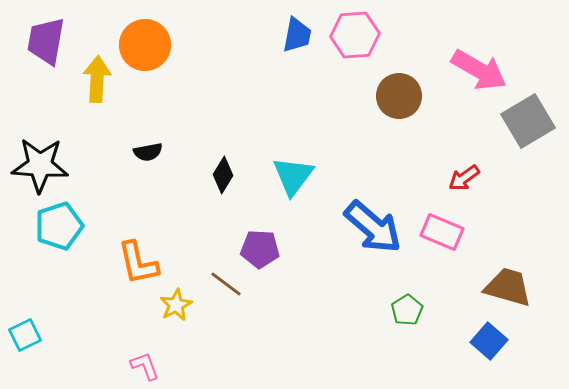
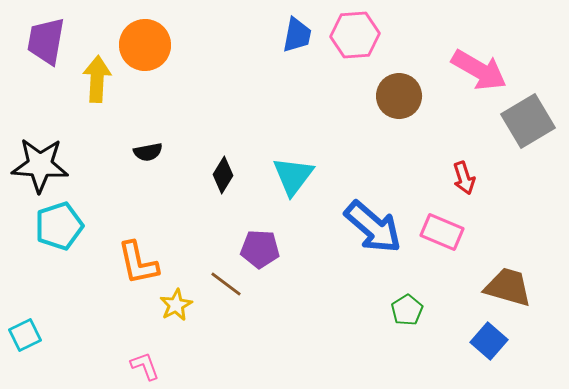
red arrow: rotated 72 degrees counterclockwise
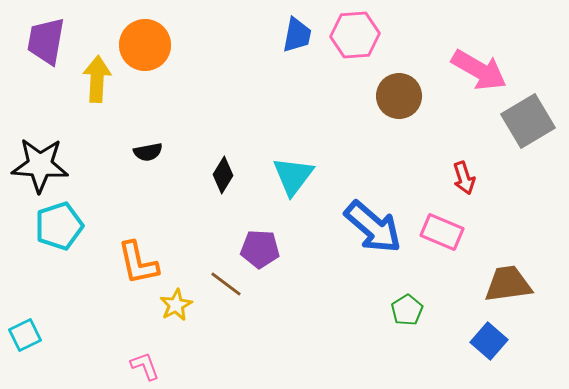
brown trapezoid: moved 3 px up; rotated 24 degrees counterclockwise
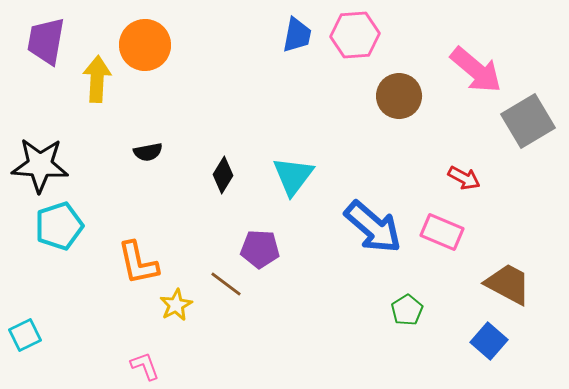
pink arrow: moved 3 px left; rotated 10 degrees clockwise
red arrow: rotated 44 degrees counterclockwise
brown trapezoid: rotated 36 degrees clockwise
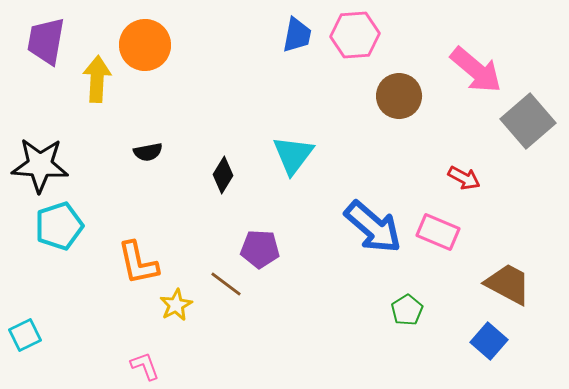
gray square: rotated 10 degrees counterclockwise
cyan triangle: moved 21 px up
pink rectangle: moved 4 px left
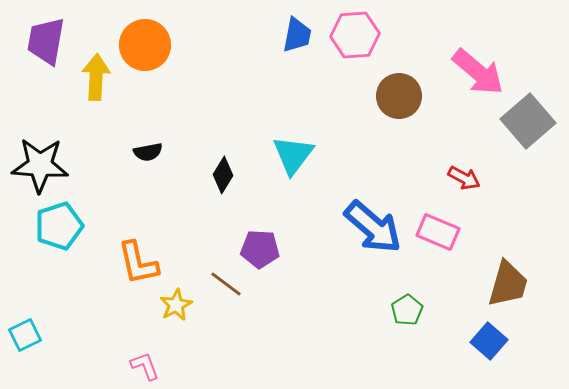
pink arrow: moved 2 px right, 2 px down
yellow arrow: moved 1 px left, 2 px up
brown trapezoid: rotated 78 degrees clockwise
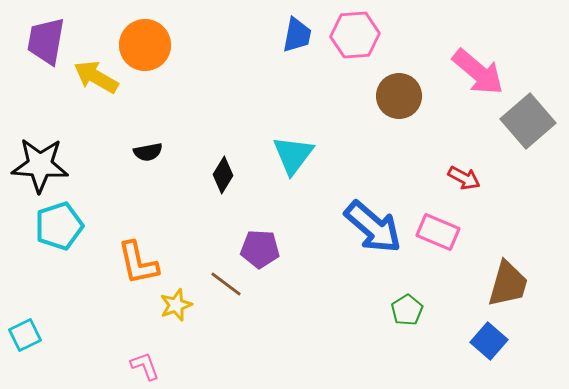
yellow arrow: rotated 63 degrees counterclockwise
yellow star: rotated 8 degrees clockwise
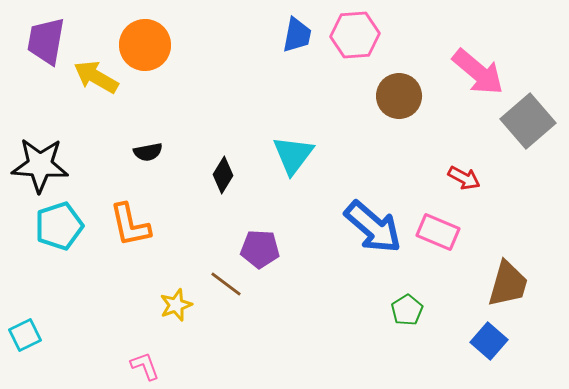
orange L-shape: moved 8 px left, 38 px up
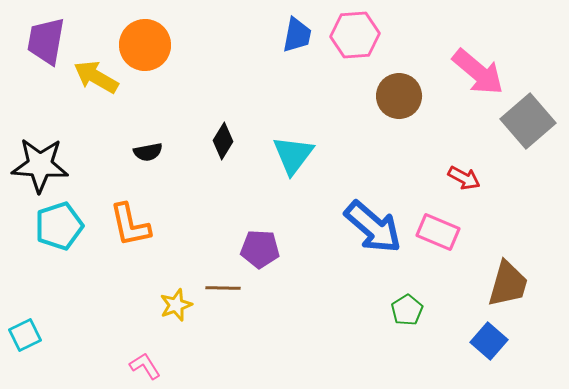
black diamond: moved 34 px up
brown line: moved 3 px left, 4 px down; rotated 36 degrees counterclockwise
pink L-shape: rotated 12 degrees counterclockwise
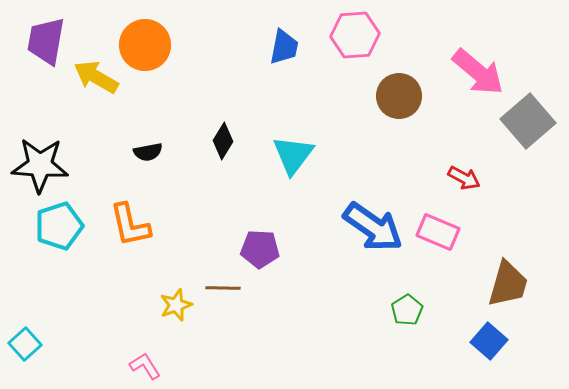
blue trapezoid: moved 13 px left, 12 px down
blue arrow: rotated 6 degrees counterclockwise
cyan square: moved 9 px down; rotated 16 degrees counterclockwise
